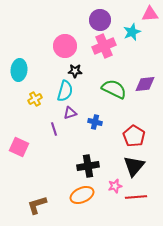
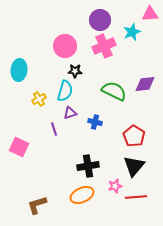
green semicircle: moved 2 px down
yellow cross: moved 4 px right
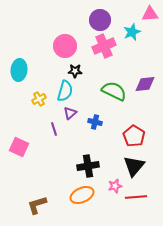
purple triangle: rotated 24 degrees counterclockwise
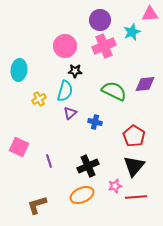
purple line: moved 5 px left, 32 px down
black cross: rotated 15 degrees counterclockwise
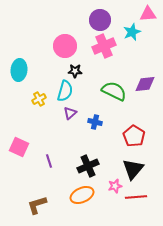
pink triangle: moved 2 px left
black triangle: moved 1 px left, 3 px down
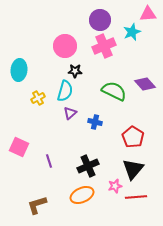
purple diamond: rotated 55 degrees clockwise
yellow cross: moved 1 px left, 1 px up
red pentagon: moved 1 px left, 1 px down
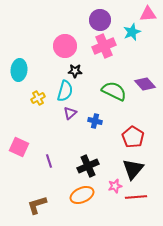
blue cross: moved 1 px up
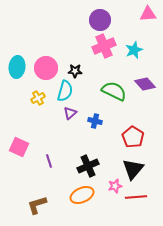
cyan star: moved 2 px right, 18 px down
pink circle: moved 19 px left, 22 px down
cyan ellipse: moved 2 px left, 3 px up
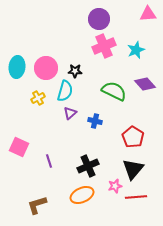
purple circle: moved 1 px left, 1 px up
cyan star: moved 2 px right
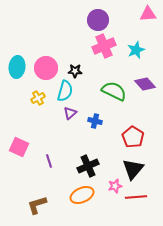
purple circle: moved 1 px left, 1 px down
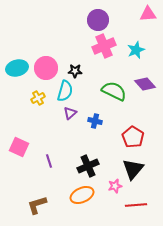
cyan ellipse: moved 1 px down; rotated 70 degrees clockwise
red line: moved 8 px down
